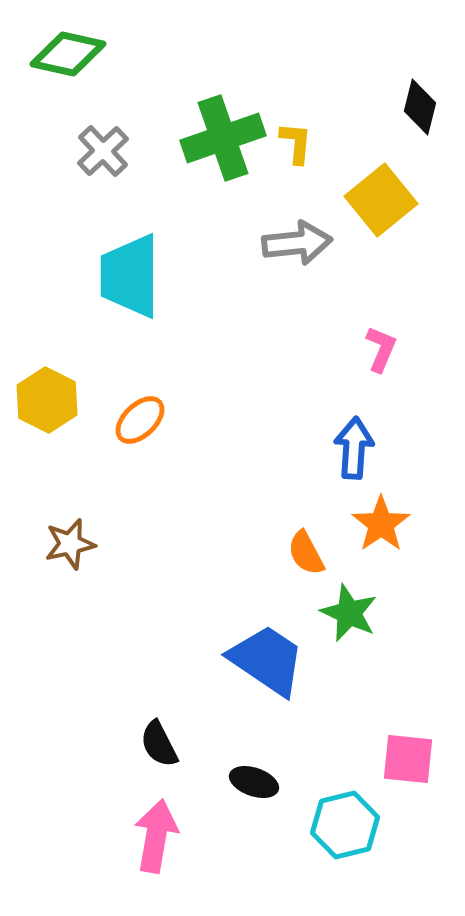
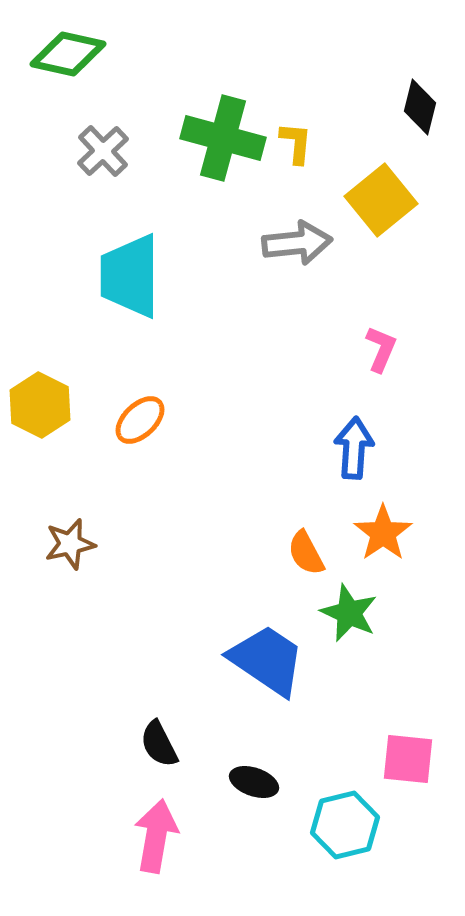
green cross: rotated 34 degrees clockwise
yellow hexagon: moved 7 px left, 5 px down
orange star: moved 2 px right, 9 px down
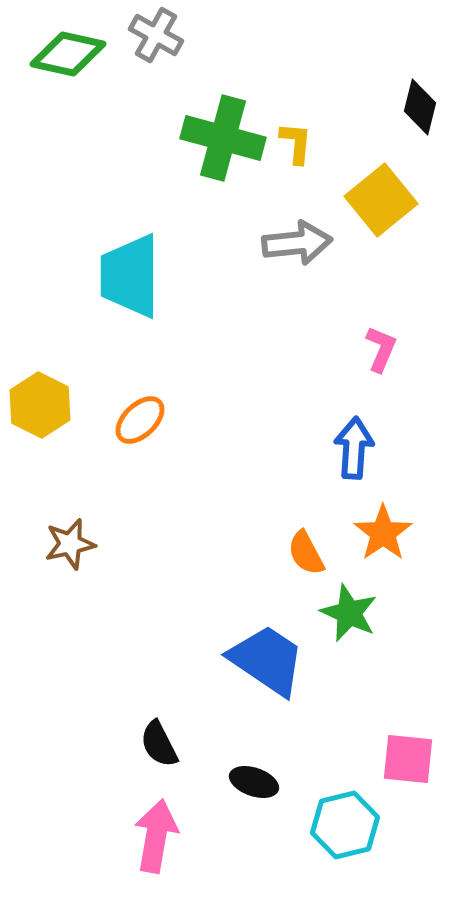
gray cross: moved 53 px right, 116 px up; rotated 18 degrees counterclockwise
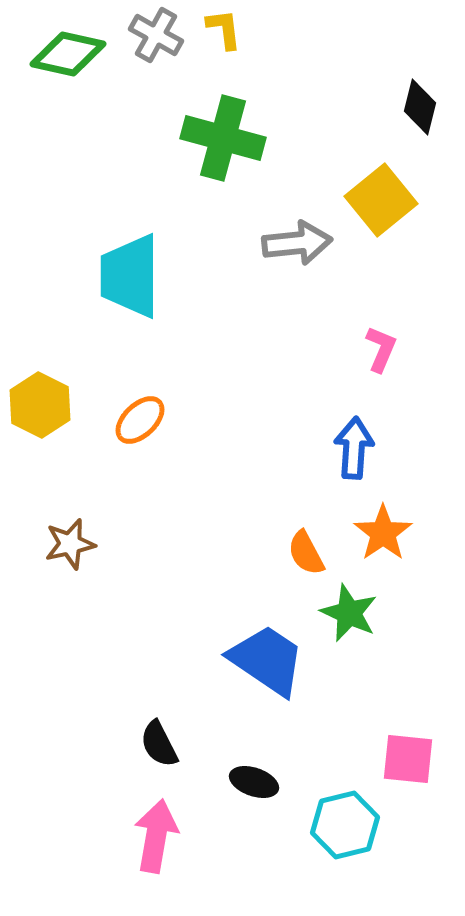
yellow L-shape: moved 72 px left, 114 px up; rotated 12 degrees counterclockwise
